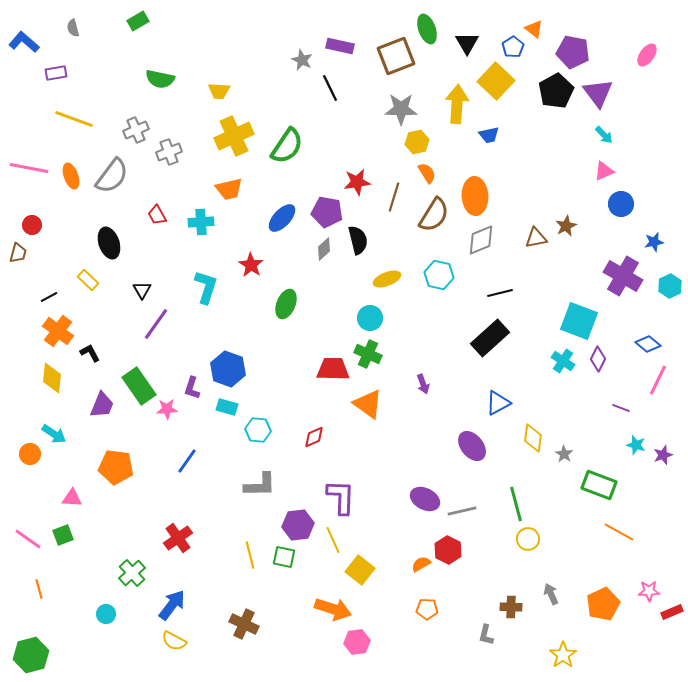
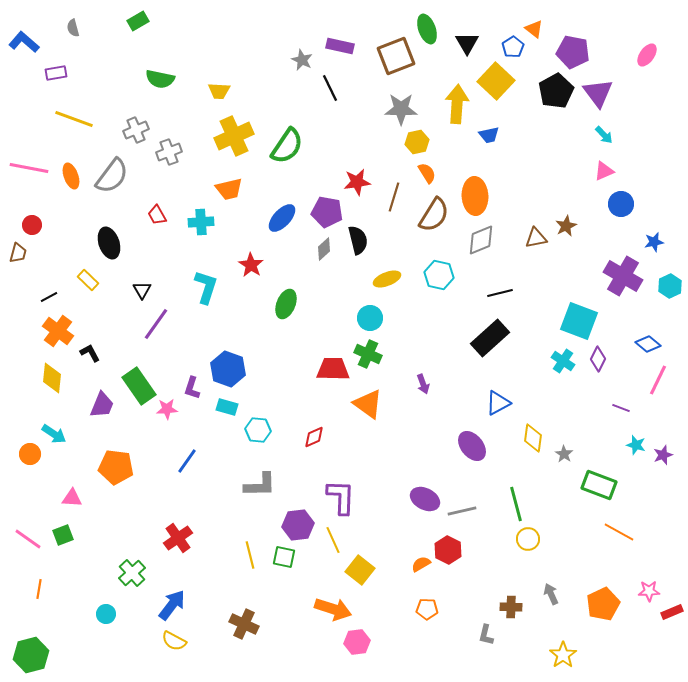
orange line at (39, 589): rotated 24 degrees clockwise
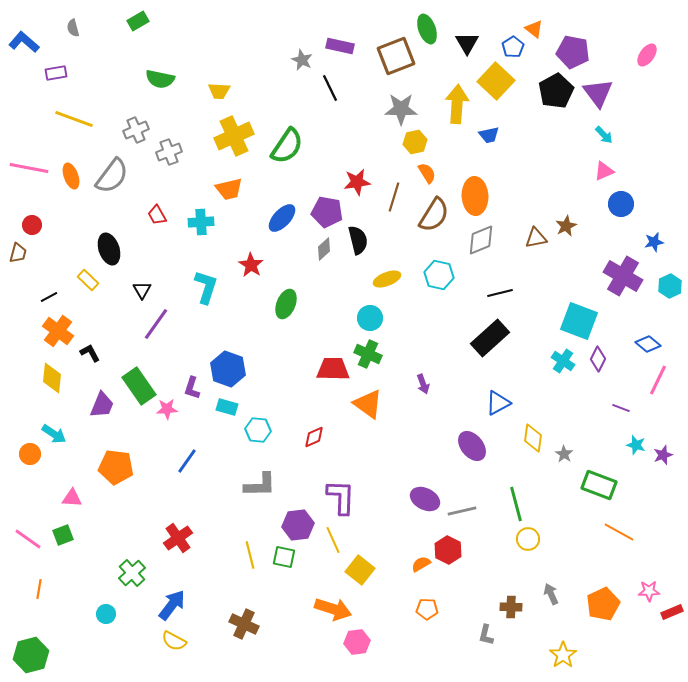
yellow hexagon at (417, 142): moved 2 px left
black ellipse at (109, 243): moved 6 px down
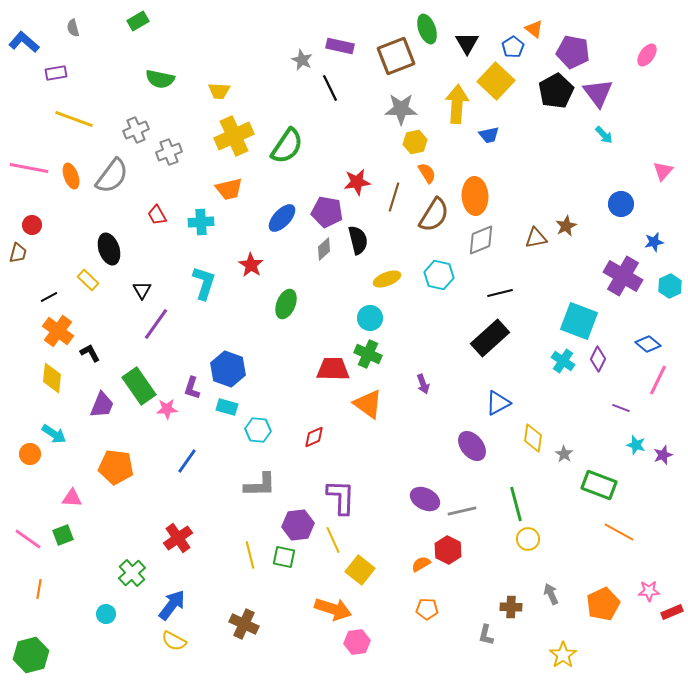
pink triangle at (604, 171): moved 59 px right; rotated 25 degrees counterclockwise
cyan L-shape at (206, 287): moved 2 px left, 4 px up
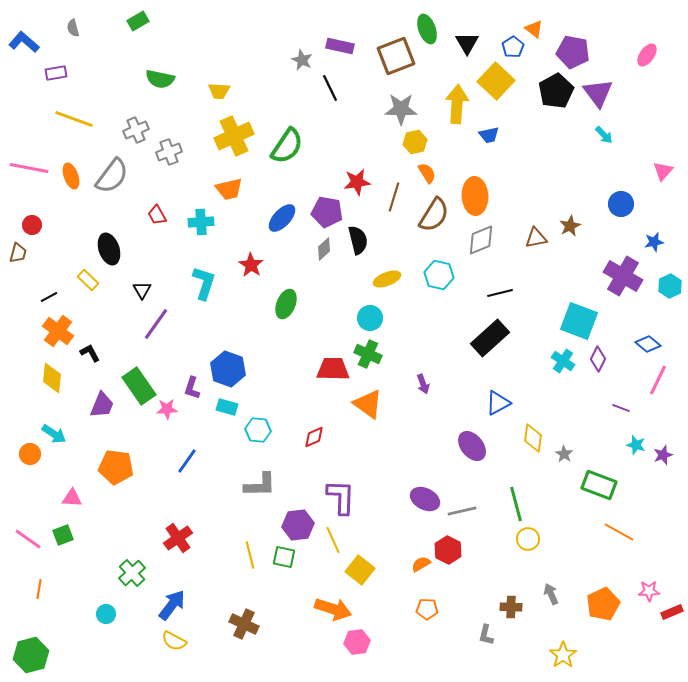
brown star at (566, 226): moved 4 px right
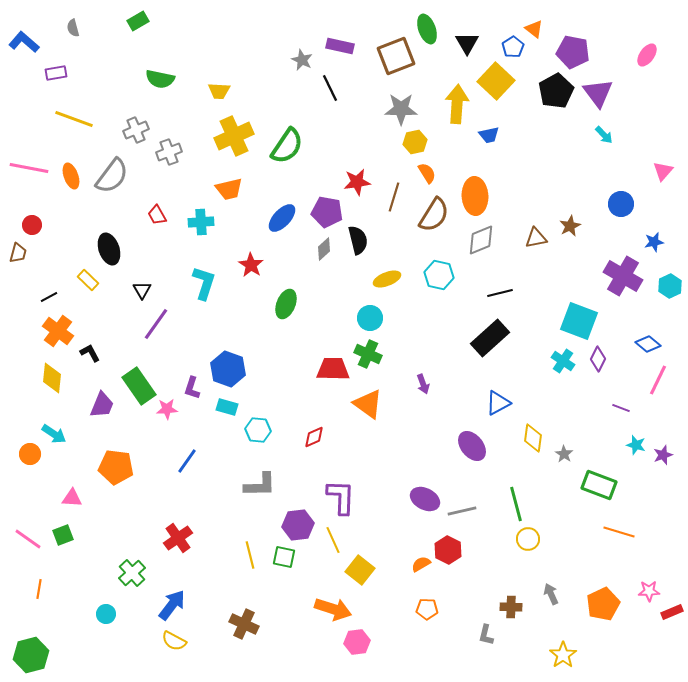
orange line at (619, 532): rotated 12 degrees counterclockwise
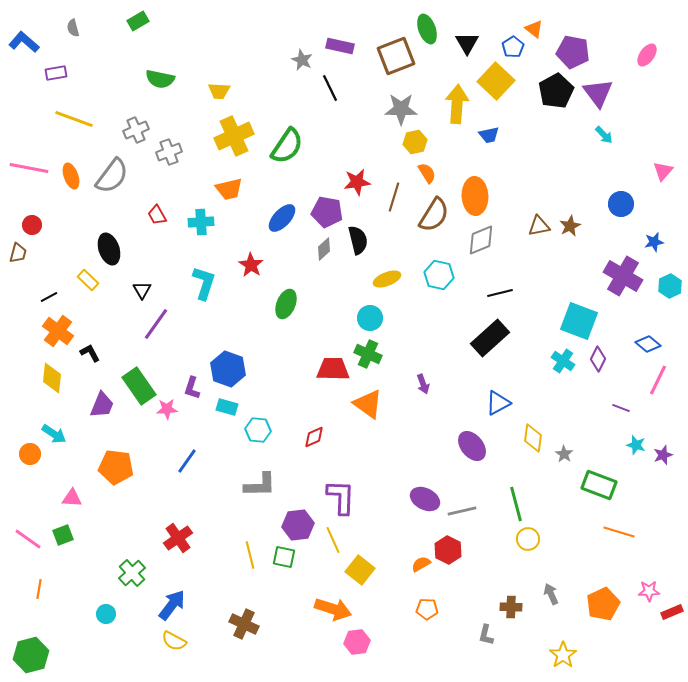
brown triangle at (536, 238): moved 3 px right, 12 px up
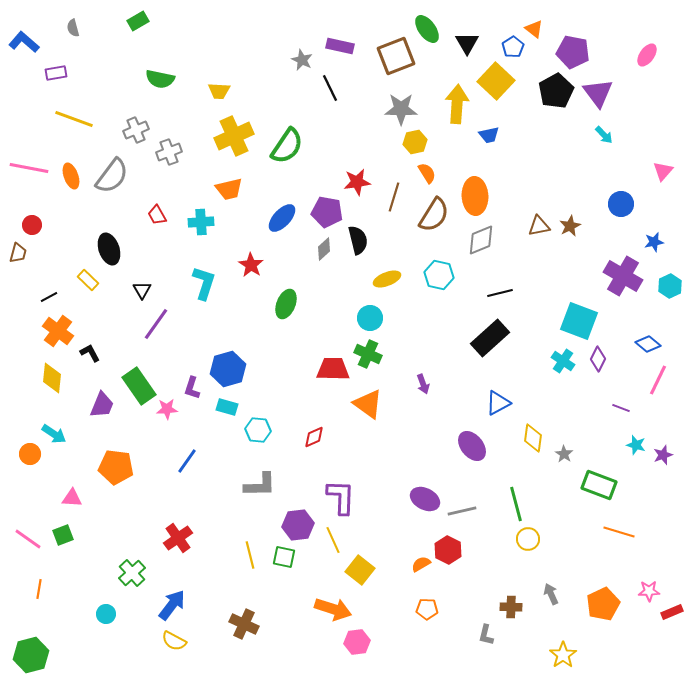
green ellipse at (427, 29): rotated 16 degrees counterclockwise
blue hexagon at (228, 369): rotated 24 degrees clockwise
